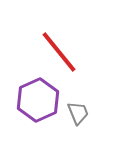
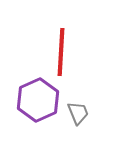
red line: moved 2 px right; rotated 42 degrees clockwise
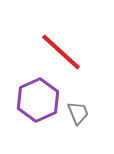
red line: rotated 51 degrees counterclockwise
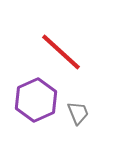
purple hexagon: moved 2 px left
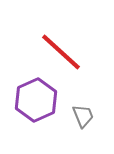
gray trapezoid: moved 5 px right, 3 px down
